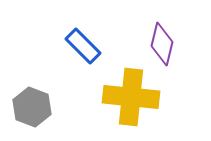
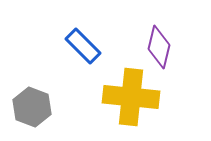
purple diamond: moved 3 px left, 3 px down
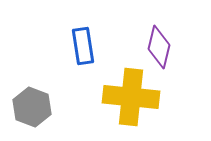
blue rectangle: rotated 36 degrees clockwise
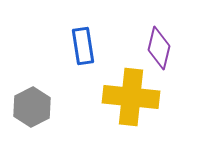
purple diamond: moved 1 px down
gray hexagon: rotated 12 degrees clockwise
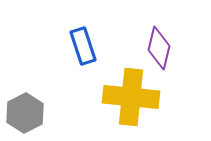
blue rectangle: rotated 9 degrees counterclockwise
gray hexagon: moved 7 px left, 6 px down
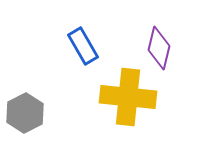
blue rectangle: rotated 12 degrees counterclockwise
yellow cross: moved 3 px left
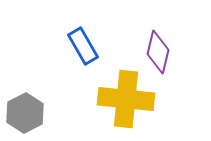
purple diamond: moved 1 px left, 4 px down
yellow cross: moved 2 px left, 2 px down
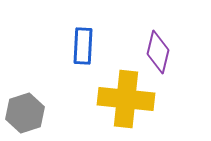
blue rectangle: rotated 33 degrees clockwise
gray hexagon: rotated 9 degrees clockwise
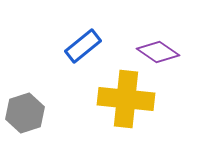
blue rectangle: rotated 48 degrees clockwise
purple diamond: rotated 69 degrees counterclockwise
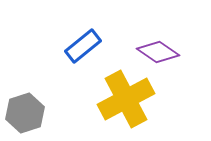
yellow cross: rotated 34 degrees counterclockwise
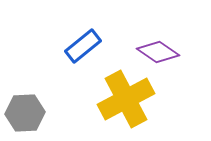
gray hexagon: rotated 15 degrees clockwise
